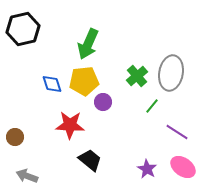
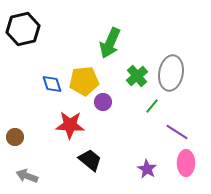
green arrow: moved 22 px right, 1 px up
pink ellipse: moved 3 px right, 4 px up; rotated 55 degrees clockwise
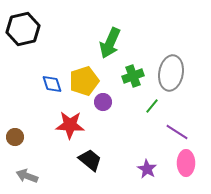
green cross: moved 4 px left; rotated 20 degrees clockwise
yellow pentagon: rotated 12 degrees counterclockwise
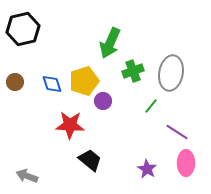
green cross: moved 5 px up
purple circle: moved 1 px up
green line: moved 1 px left
brown circle: moved 55 px up
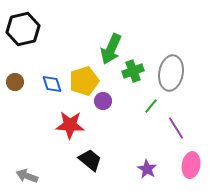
green arrow: moved 1 px right, 6 px down
purple line: moved 1 px left, 4 px up; rotated 25 degrees clockwise
pink ellipse: moved 5 px right, 2 px down; rotated 10 degrees clockwise
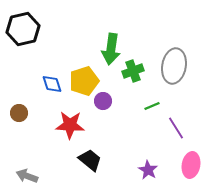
green arrow: rotated 16 degrees counterclockwise
gray ellipse: moved 3 px right, 7 px up
brown circle: moved 4 px right, 31 px down
green line: moved 1 px right; rotated 28 degrees clockwise
purple star: moved 1 px right, 1 px down
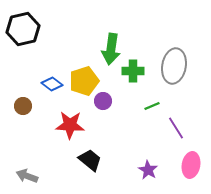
green cross: rotated 20 degrees clockwise
blue diamond: rotated 35 degrees counterclockwise
brown circle: moved 4 px right, 7 px up
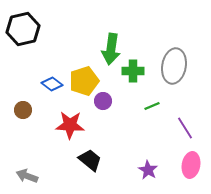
brown circle: moved 4 px down
purple line: moved 9 px right
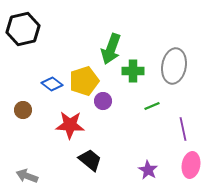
green arrow: rotated 12 degrees clockwise
purple line: moved 2 px left, 1 px down; rotated 20 degrees clockwise
